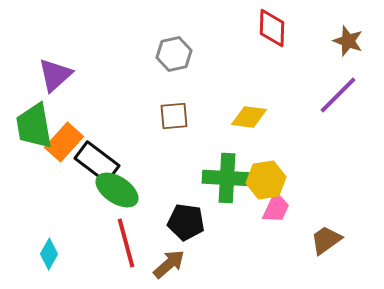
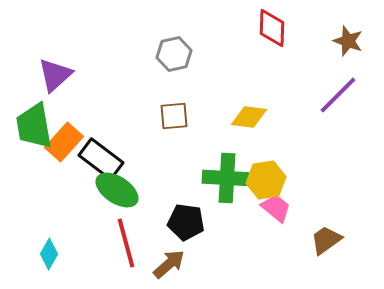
black rectangle: moved 4 px right, 3 px up
pink trapezoid: rotated 76 degrees counterclockwise
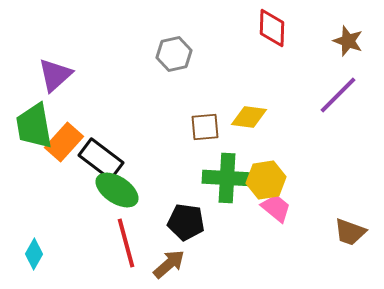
brown square: moved 31 px right, 11 px down
brown trapezoid: moved 24 px right, 8 px up; rotated 124 degrees counterclockwise
cyan diamond: moved 15 px left
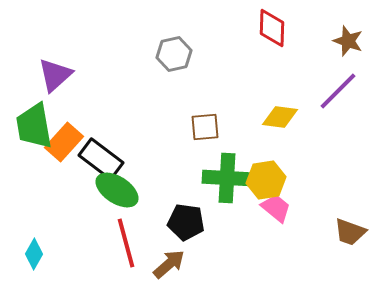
purple line: moved 4 px up
yellow diamond: moved 31 px right
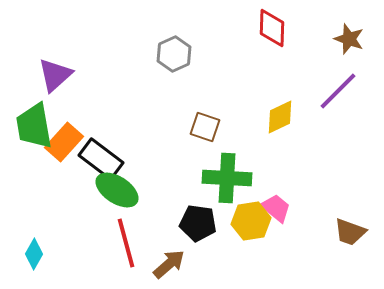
brown star: moved 1 px right, 2 px up
gray hexagon: rotated 12 degrees counterclockwise
yellow diamond: rotated 33 degrees counterclockwise
brown square: rotated 24 degrees clockwise
yellow hexagon: moved 15 px left, 41 px down
black pentagon: moved 12 px right, 1 px down
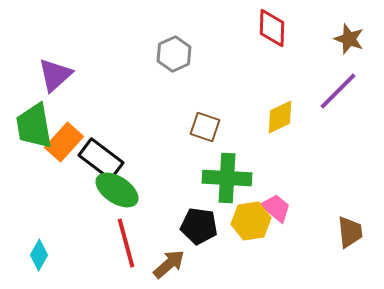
black pentagon: moved 1 px right, 3 px down
brown trapezoid: rotated 116 degrees counterclockwise
cyan diamond: moved 5 px right, 1 px down
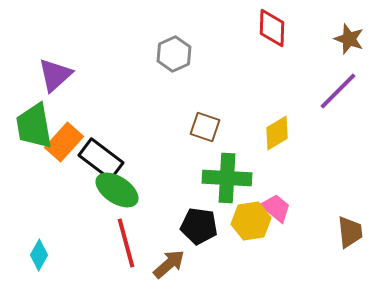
yellow diamond: moved 3 px left, 16 px down; rotated 6 degrees counterclockwise
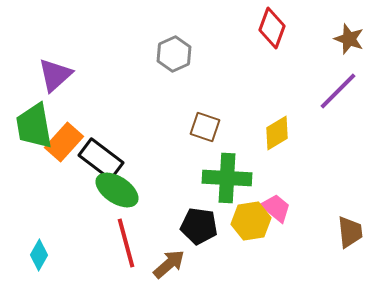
red diamond: rotated 18 degrees clockwise
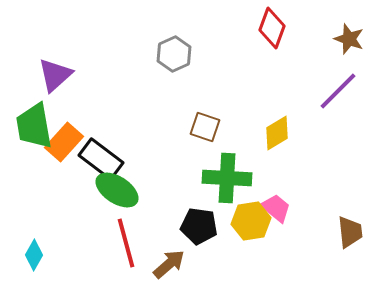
cyan diamond: moved 5 px left
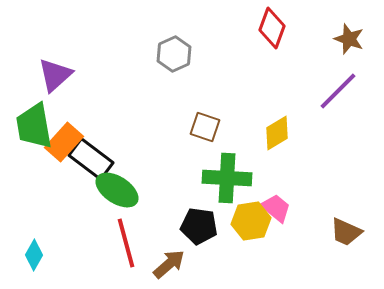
black rectangle: moved 10 px left
brown trapezoid: moved 4 px left; rotated 120 degrees clockwise
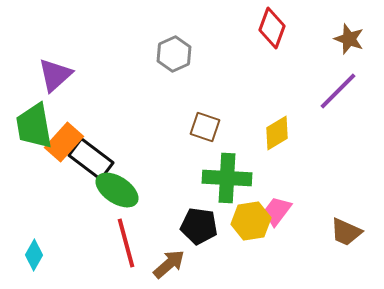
pink trapezoid: moved 1 px right, 3 px down; rotated 92 degrees counterclockwise
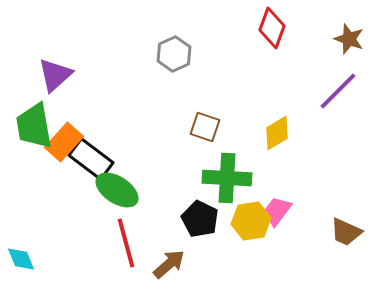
black pentagon: moved 1 px right, 7 px up; rotated 18 degrees clockwise
cyan diamond: moved 13 px left, 4 px down; rotated 52 degrees counterclockwise
